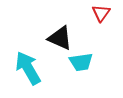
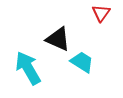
black triangle: moved 2 px left, 1 px down
cyan trapezoid: moved 1 px right; rotated 140 degrees counterclockwise
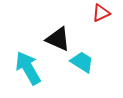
red triangle: rotated 30 degrees clockwise
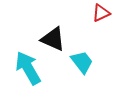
black triangle: moved 5 px left
cyan trapezoid: rotated 20 degrees clockwise
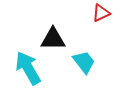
black triangle: rotated 24 degrees counterclockwise
cyan trapezoid: moved 2 px right
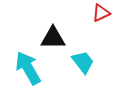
black triangle: moved 1 px up
cyan trapezoid: moved 1 px left
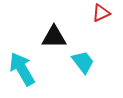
black triangle: moved 1 px right, 1 px up
cyan arrow: moved 6 px left, 1 px down
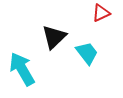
black triangle: rotated 44 degrees counterclockwise
cyan trapezoid: moved 4 px right, 9 px up
